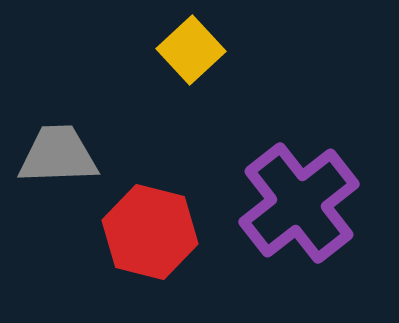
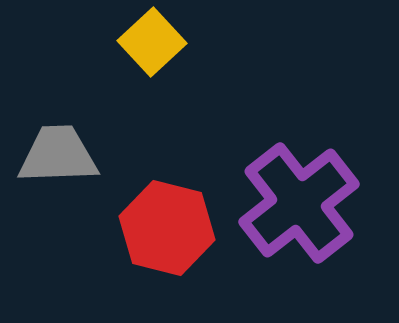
yellow square: moved 39 px left, 8 px up
red hexagon: moved 17 px right, 4 px up
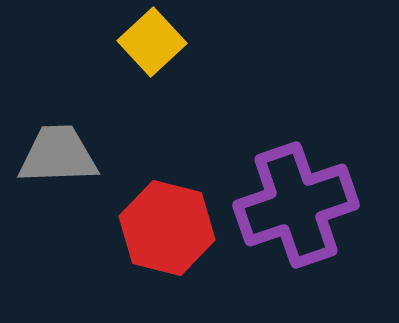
purple cross: moved 3 px left, 2 px down; rotated 19 degrees clockwise
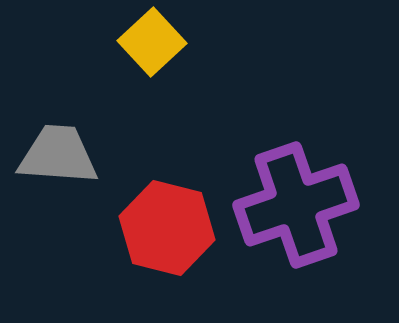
gray trapezoid: rotated 6 degrees clockwise
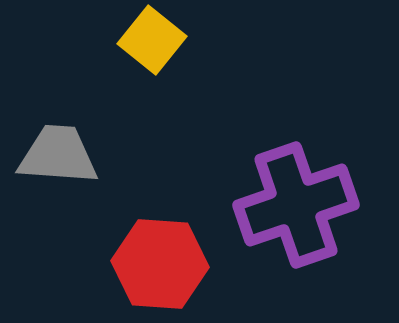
yellow square: moved 2 px up; rotated 8 degrees counterclockwise
red hexagon: moved 7 px left, 36 px down; rotated 10 degrees counterclockwise
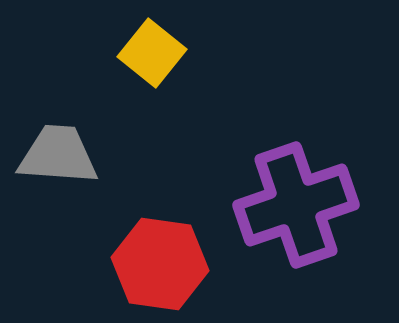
yellow square: moved 13 px down
red hexagon: rotated 4 degrees clockwise
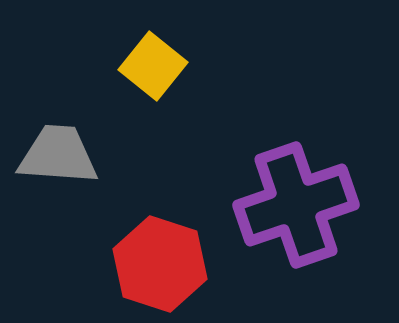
yellow square: moved 1 px right, 13 px down
red hexagon: rotated 10 degrees clockwise
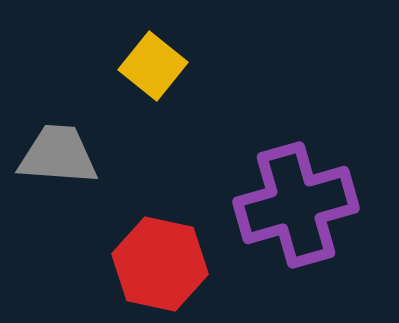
purple cross: rotated 3 degrees clockwise
red hexagon: rotated 6 degrees counterclockwise
